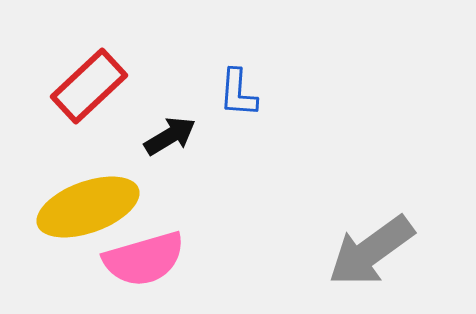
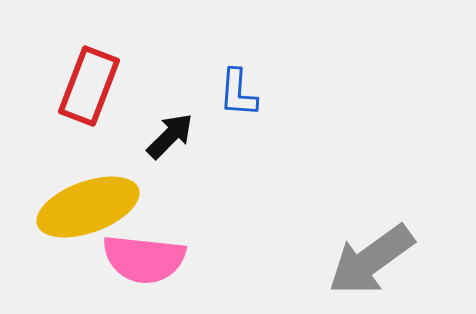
red rectangle: rotated 26 degrees counterclockwise
black arrow: rotated 14 degrees counterclockwise
gray arrow: moved 9 px down
pink semicircle: rotated 22 degrees clockwise
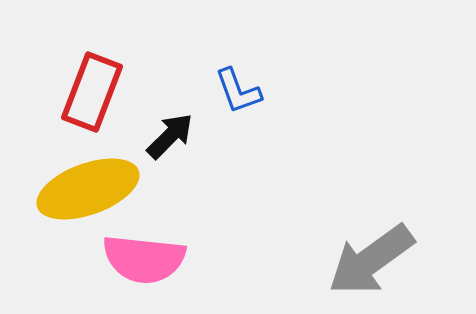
red rectangle: moved 3 px right, 6 px down
blue L-shape: moved 2 px up; rotated 24 degrees counterclockwise
yellow ellipse: moved 18 px up
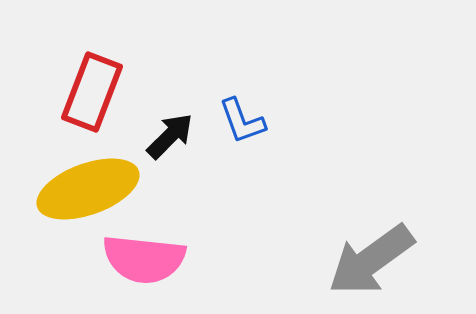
blue L-shape: moved 4 px right, 30 px down
